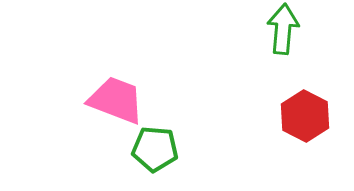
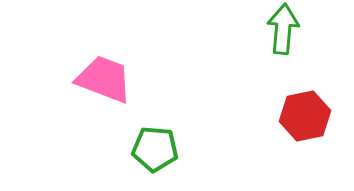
pink trapezoid: moved 12 px left, 21 px up
red hexagon: rotated 21 degrees clockwise
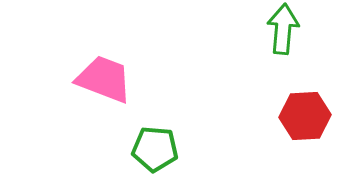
red hexagon: rotated 9 degrees clockwise
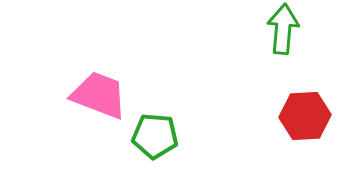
pink trapezoid: moved 5 px left, 16 px down
green pentagon: moved 13 px up
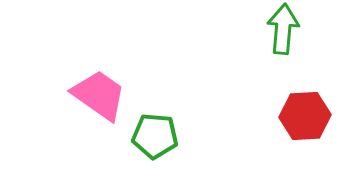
pink trapezoid: rotated 14 degrees clockwise
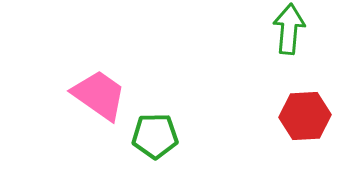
green arrow: moved 6 px right
green pentagon: rotated 6 degrees counterclockwise
